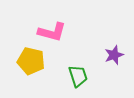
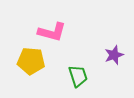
yellow pentagon: rotated 8 degrees counterclockwise
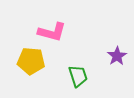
purple star: moved 3 px right, 1 px down; rotated 12 degrees counterclockwise
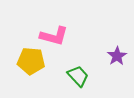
pink L-shape: moved 2 px right, 4 px down
green trapezoid: rotated 25 degrees counterclockwise
